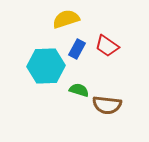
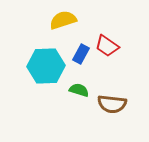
yellow semicircle: moved 3 px left, 1 px down
blue rectangle: moved 4 px right, 5 px down
brown semicircle: moved 5 px right, 1 px up
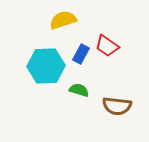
brown semicircle: moved 5 px right, 2 px down
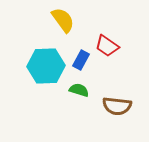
yellow semicircle: rotated 72 degrees clockwise
blue rectangle: moved 6 px down
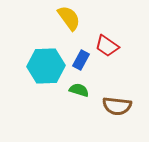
yellow semicircle: moved 6 px right, 2 px up
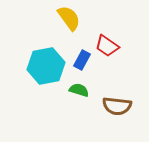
blue rectangle: moved 1 px right
cyan hexagon: rotated 9 degrees counterclockwise
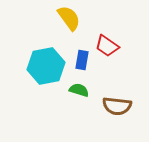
blue rectangle: rotated 18 degrees counterclockwise
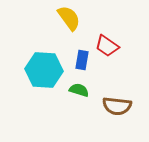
cyan hexagon: moved 2 px left, 4 px down; rotated 15 degrees clockwise
